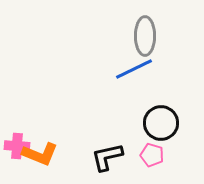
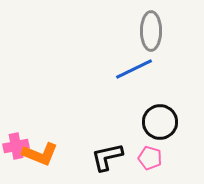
gray ellipse: moved 6 px right, 5 px up
black circle: moved 1 px left, 1 px up
pink cross: moved 1 px left; rotated 15 degrees counterclockwise
pink pentagon: moved 2 px left, 3 px down
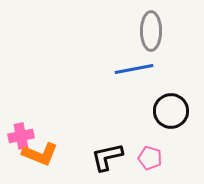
blue line: rotated 15 degrees clockwise
black circle: moved 11 px right, 11 px up
pink cross: moved 5 px right, 10 px up
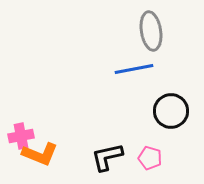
gray ellipse: rotated 9 degrees counterclockwise
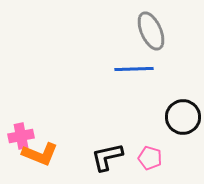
gray ellipse: rotated 15 degrees counterclockwise
blue line: rotated 9 degrees clockwise
black circle: moved 12 px right, 6 px down
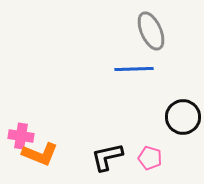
pink cross: rotated 20 degrees clockwise
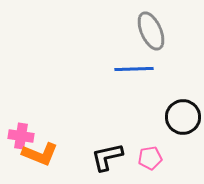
pink pentagon: rotated 25 degrees counterclockwise
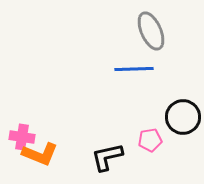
pink cross: moved 1 px right, 1 px down
pink pentagon: moved 18 px up
